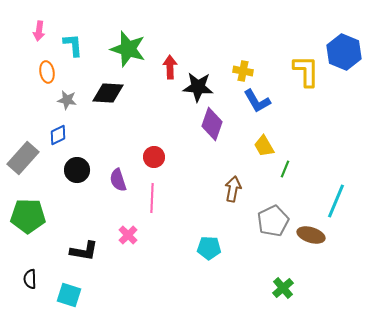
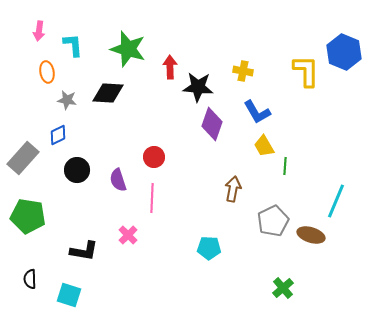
blue L-shape: moved 11 px down
green line: moved 3 px up; rotated 18 degrees counterclockwise
green pentagon: rotated 8 degrees clockwise
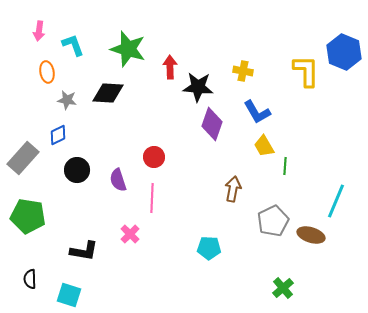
cyan L-shape: rotated 15 degrees counterclockwise
pink cross: moved 2 px right, 1 px up
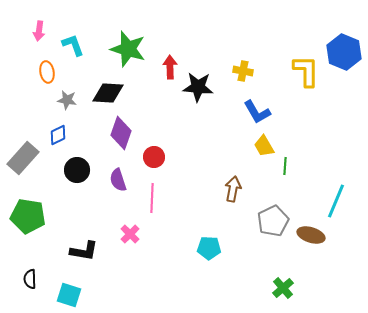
purple diamond: moved 91 px left, 9 px down
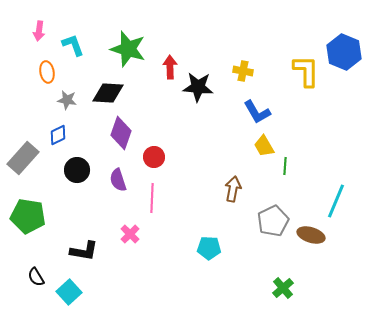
black semicircle: moved 6 px right, 2 px up; rotated 30 degrees counterclockwise
cyan square: moved 3 px up; rotated 30 degrees clockwise
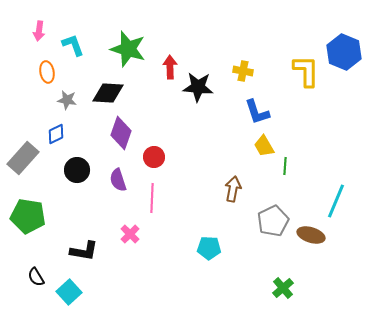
blue L-shape: rotated 12 degrees clockwise
blue diamond: moved 2 px left, 1 px up
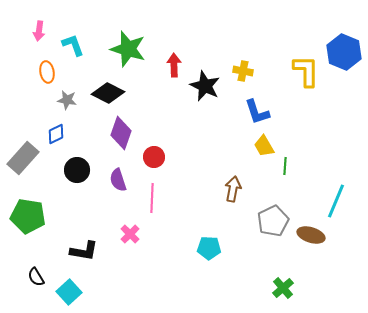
red arrow: moved 4 px right, 2 px up
black star: moved 7 px right, 1 px up; rotated 20 degrees clockwise
black diamond: rotated 24 degrees clockwise
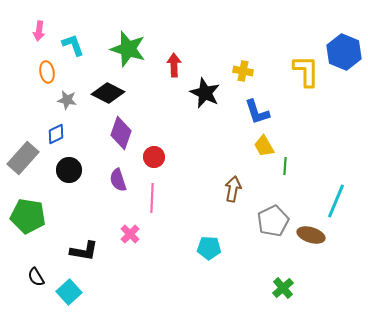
black star: moved 7 px down
black circle: moved 8 px left
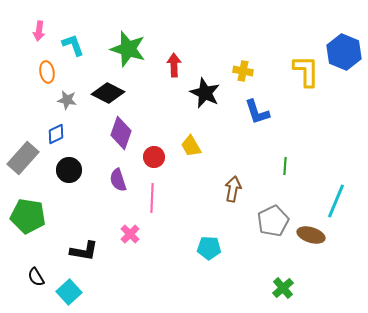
yellow trapezoid: moved 73 px left
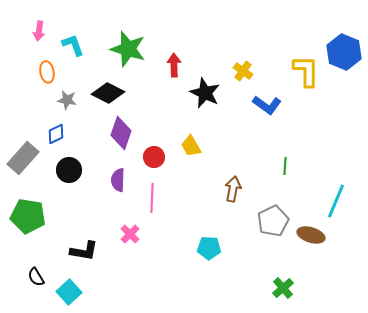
yellow cross: rotated 24 degrees clockwise
blue L-shape: moved 10 px right, 7 px up; rotated 36 degrees counterclockwise
purple semicircle: rotated 20 degrees clockwise
